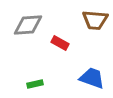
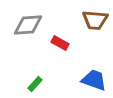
blue trapezoid: moved 2 px right, 2 px down
green rectangle: rotated 35 degrees counterclockwise
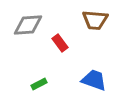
red rectangle: rotated 24 degrees clockwise
green rectangle: moved 4 px right; rotated 21 degrees clockwise
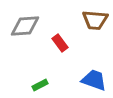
gray diamond: moved 3 px left, 1 px down
green rectangle: moved 1 px right, 1 px down
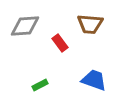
brown trapezoid: moved 5 px left, 4 px down
